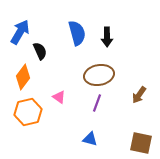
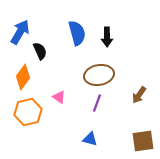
brown square: moved 2 px right, 2 px up; rotated 20 degrees counterclockwise
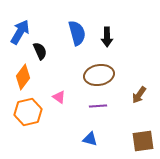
purple line: moved 1 px right, 3 px down; rotated 66 degrees clockwise
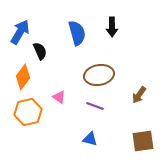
black arrow: moved 5 px right, 10 px up
purple line: moved 3 px left; rotated 24 degrees clockwise
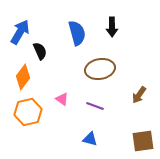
brown ellipse: moved 1 px right, 6 px up
pink triangle: moved 3 px right, 2 px down
